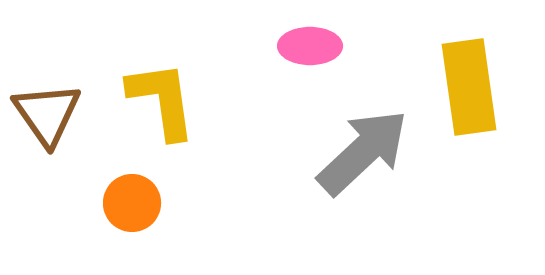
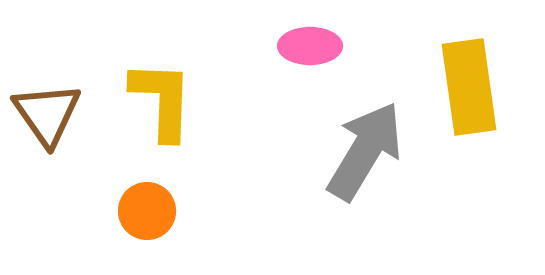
yellow L-shape: rotated 10 degrees clockwise
gray arrow: moved 2 px right, 1 px up; rotated 16 degrees counterclockwise
orange circle: moved 15 px right, 8 px down
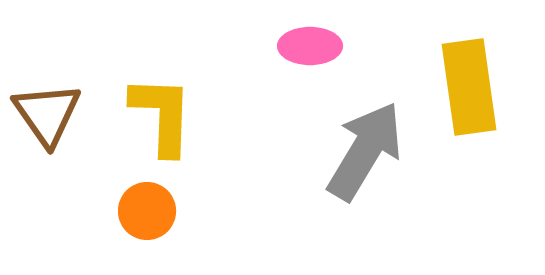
yellow L-shape: moved 15 px down
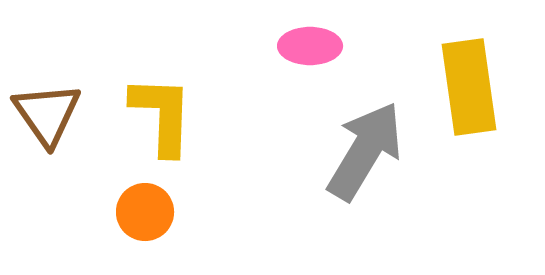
orange circle: moved 2 px left, 1 px down
